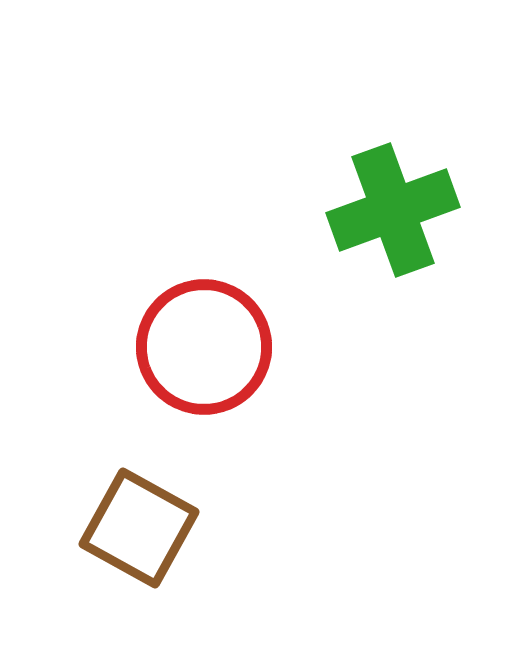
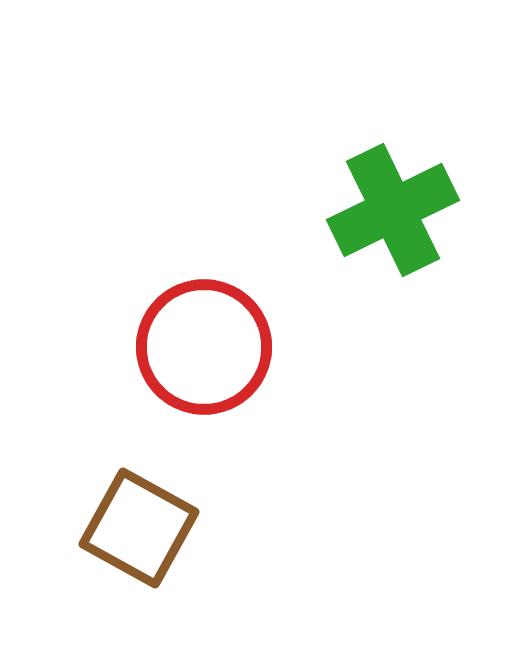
green cross: rotated 6 degrees counterclockwise
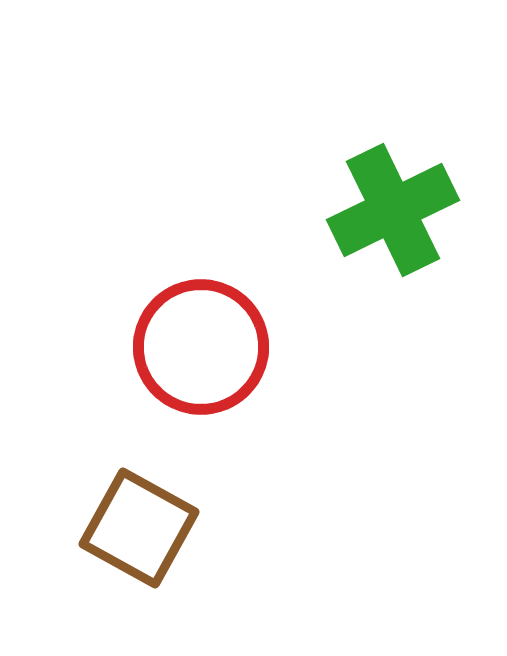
red circle: moved 3 px left
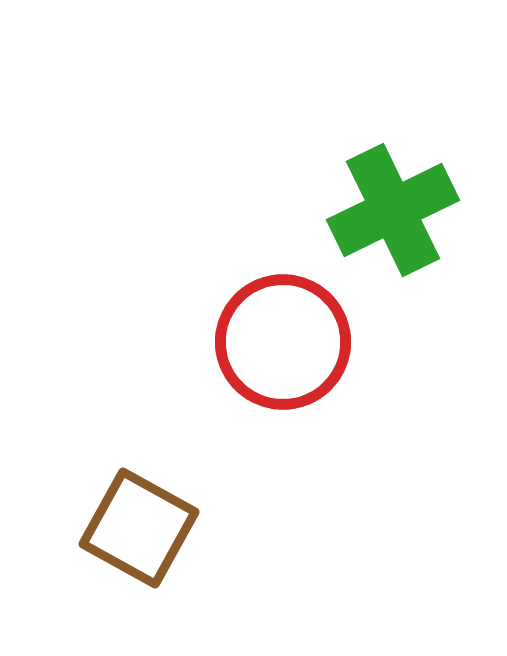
red circle: moved 82 px right, 5 px up
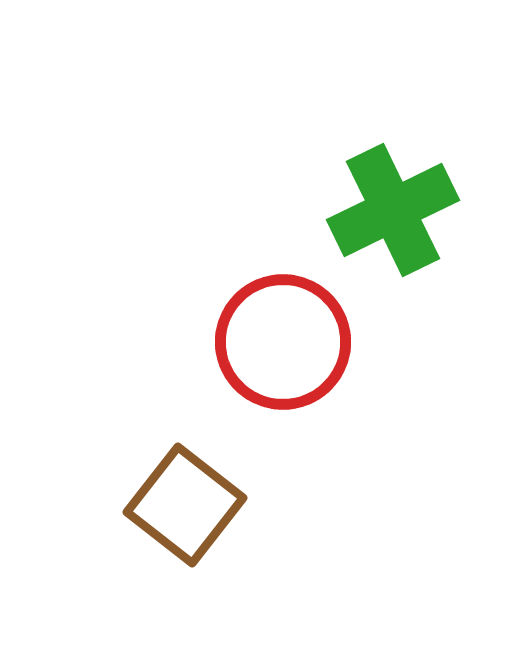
brown square: moved 46 px right, 23 px up; rotated 9 degrees clockwise
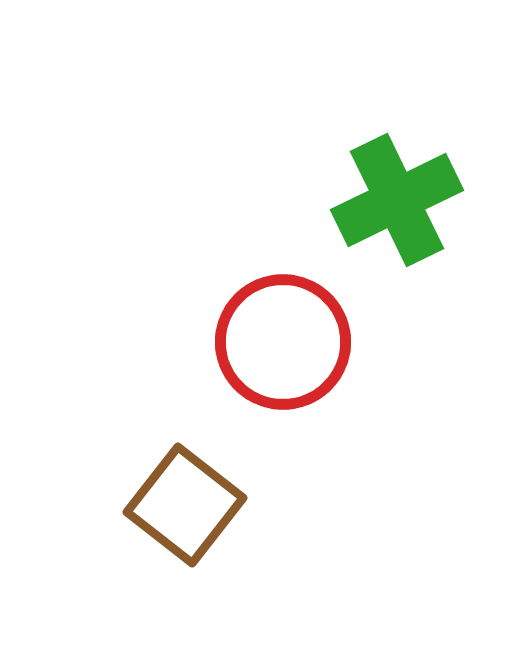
green cross: moved 4 px right, 10 px up
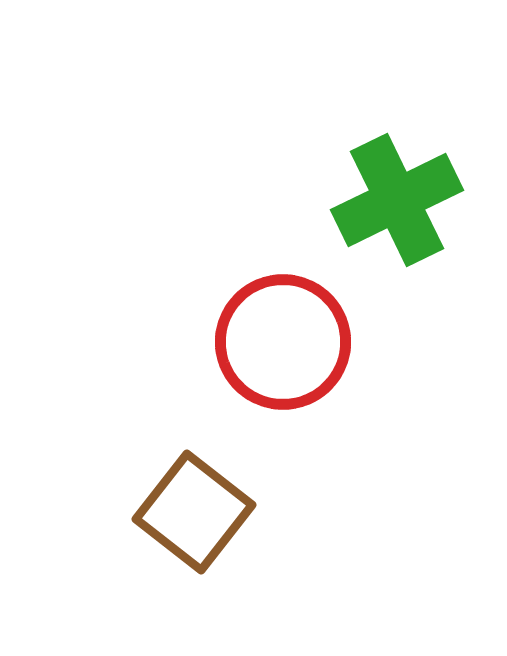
brown square: moved 9 px right, 7 px down
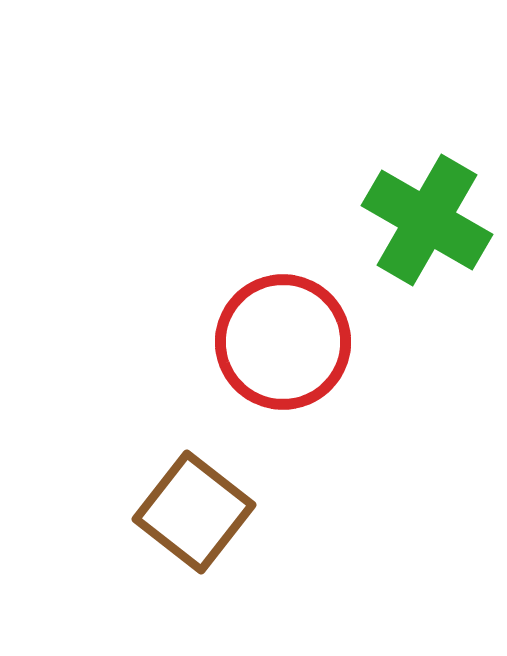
green cross: moved 30 px right, 20 px down; rotated 34 degrees counterclockwise
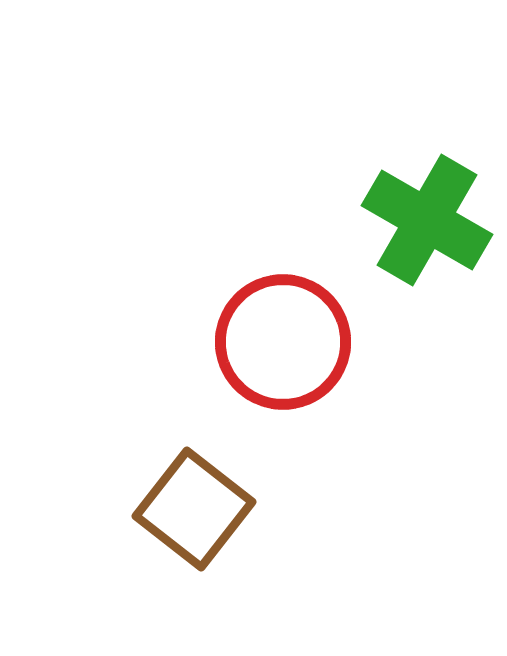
brown square: moved 3 px up
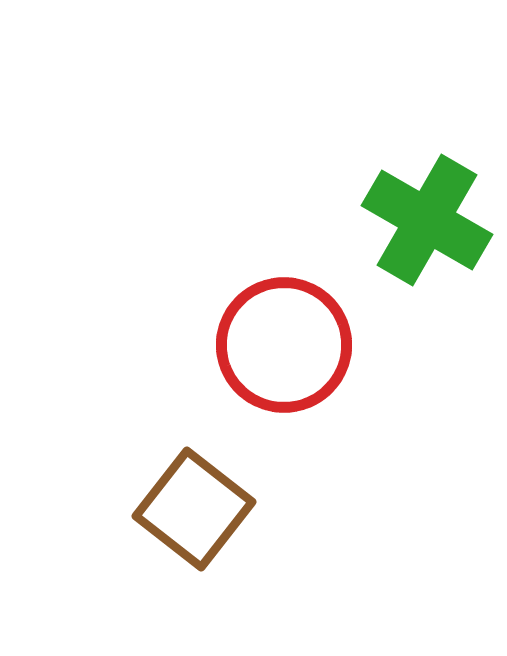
red circle: moved 1 px right, 3 px down
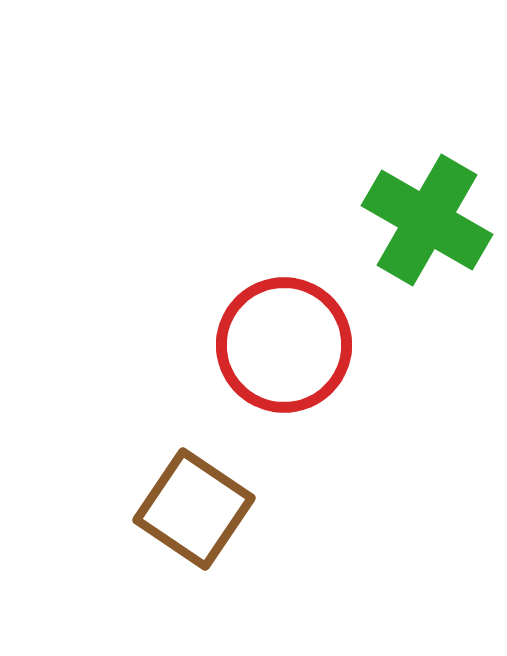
brown square: rotated 4 degrees counterclockwise
